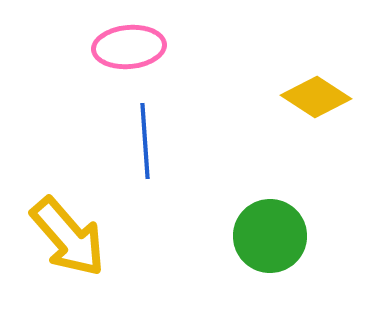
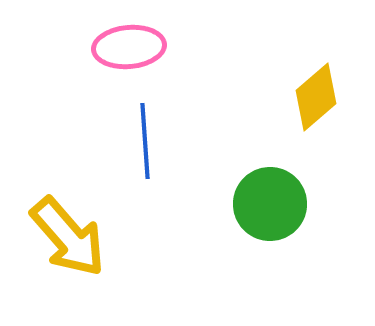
yellow diamond: rotated 74 degrees counterclockwise
green circle: moved 32 px up
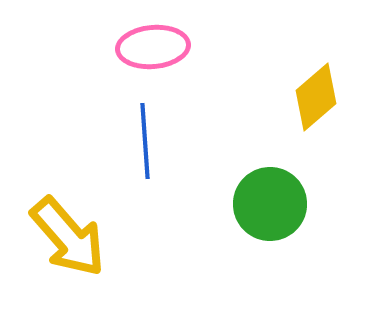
pink ellipse: moved 24 px right
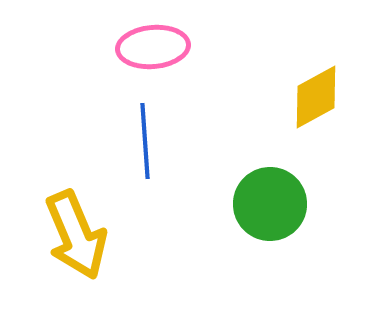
yellow diamond: rotated 12 degrees clockwise
yellow arrow: moved 8 px right, 2 px up; rotated 18 degrees clockwise
